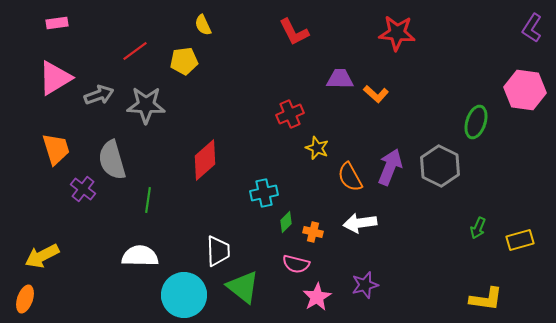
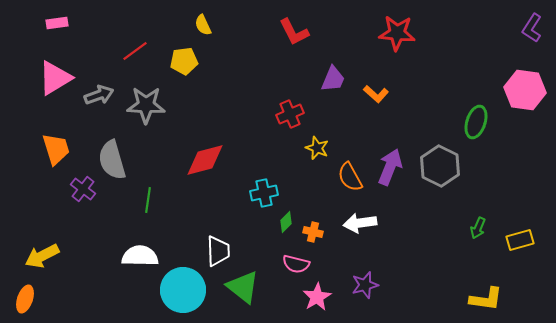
purple trapezoid: moved 7 px left; rotated 112 degrees clockwise
red diamond: rotated 27 degrees clockwise
cyan circle: moved 1 px left, 5 px up
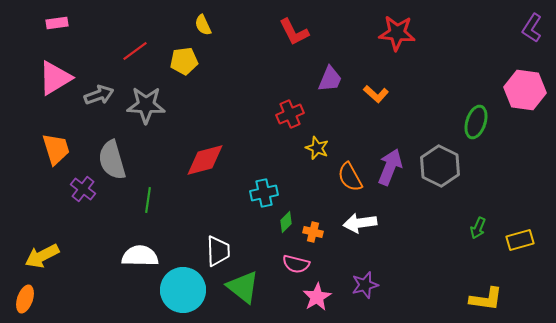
purple trapezoid: moved 3 px left
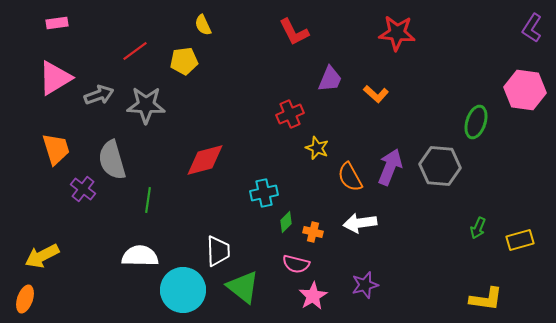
gray hexagon: rotated 21 degrees counterclockwise
pink star: moved 4 px left, 1 px up
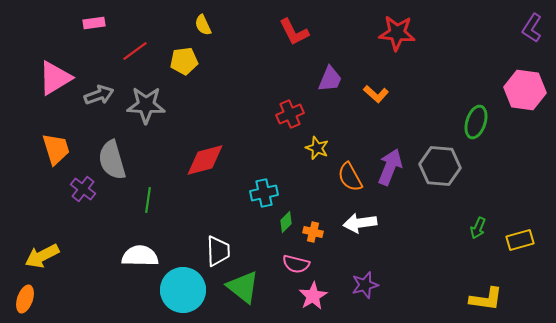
pink rectangle: moved 37 px right
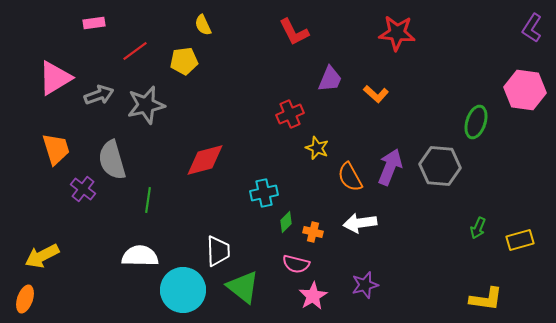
gray star: rotated 15 degrees counterclockwise
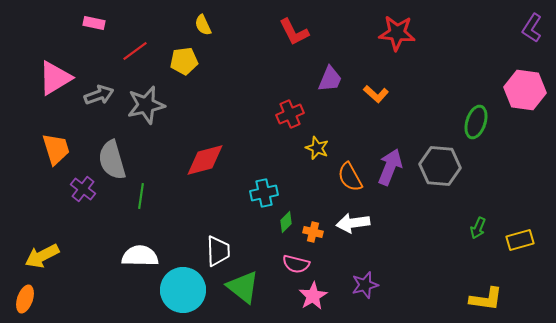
pink rectangle: rotated 20 degrees clockwise
green line: moved 7 px left, 4 px up
white arrow: moved 7 px left
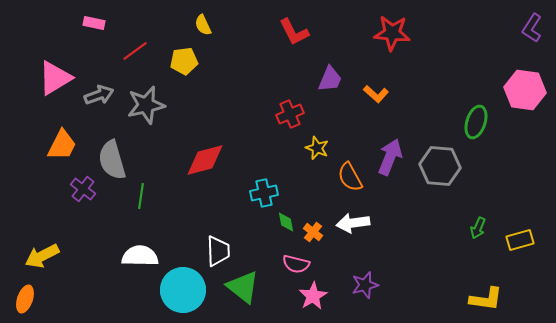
red star: moved 5 px left
orange trapezoid: moved 6 px right, 4 px up; rotated 44 degrees clockwise
purple arrow: moved 10 px up
green diamond: rotated 55 degrees counterclockwise
orange cross: rotated 24 degrees clockwise
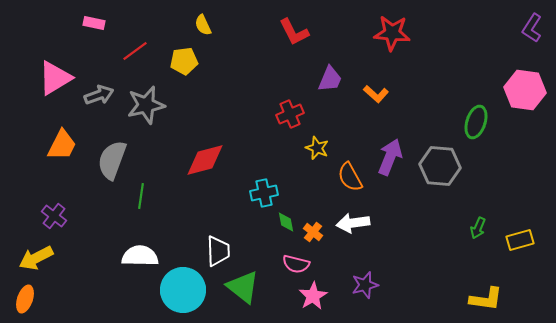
gray semicircle: rotated 36 degrees clockwise
purple cross: moved 29 px left, 27 px down
yellow arrow: moved 6 px left, 2 px down
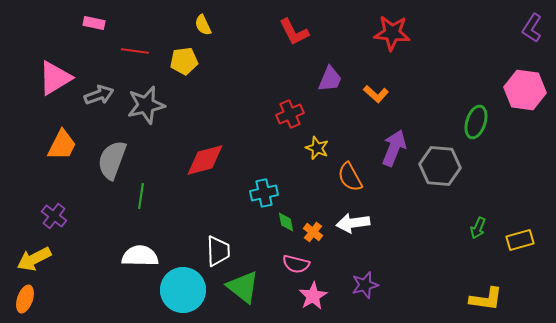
red line: rotated 44 degrees clockwise
purple arrow: moved 4 px right, 9 px up
yellow arrow: moved 2 px left, 1 px down
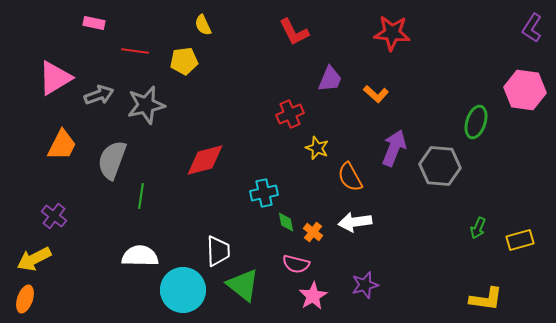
white arrow: moved 2 px right, 1 px up
green triangle: moved 2 px up
